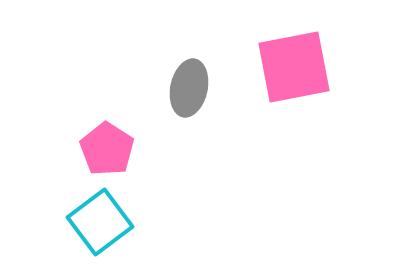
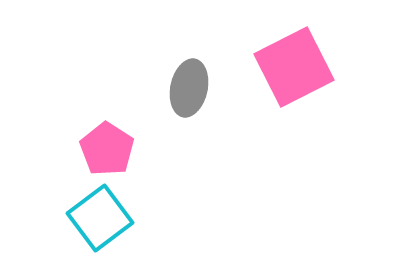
pink square: rotated 16 degrees counterclockwise
cyan square: moved 4 px up
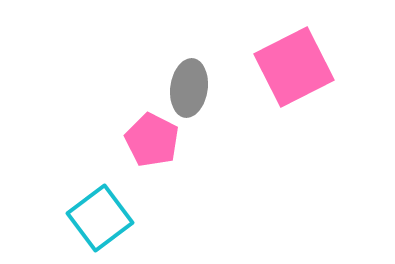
gray ellipse: rotated 4 degrees counterclockwise
pink pentagon: moved 45 px right, 9 px up; rotated 6 degrees counterclockwise
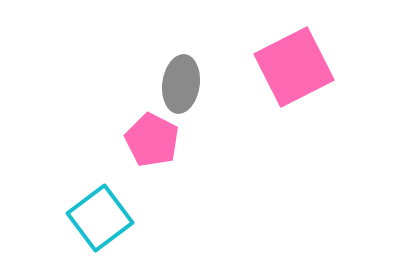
gray ellipse: moved 8 px left, 4 px up
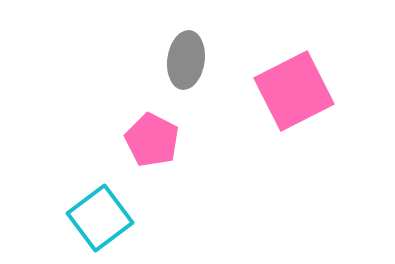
pink square: moved 24 px down
gray ellipse: moved 5 px right, 24 px up
